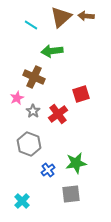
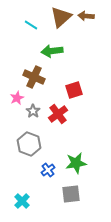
red square: moved 7 px left, 4 px up
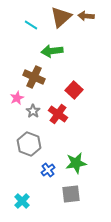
red square: rotated 30 degrees counterclockwise
red cross: rotated 18 degrees counterclockwise
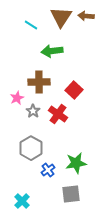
brown triangle: rotated 15 degrees counterclockwise
brown cross: moved 5 px right, 5 px down; rotated 25 degrees counterclockwise
gray hexagon: moved 2 px right, 4 px down; rotated 10 degrees clockwise
